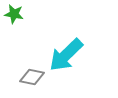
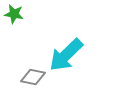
gray diamond: moved 1 px right
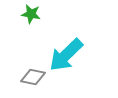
green star: moved 17 px right
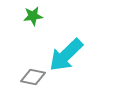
green star: moved 2 px right, 2 px down; rotated 18 degrees counterclockwise
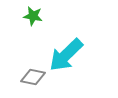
green star: rotated 18 degrees clockwise
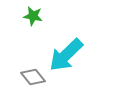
gray diamond: rotated 40 degrees clockwise
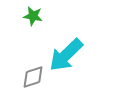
gray diamond: rotated 70 degrees counterclockwise
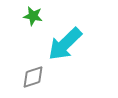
cyan arrow: moved 1 px left, 11 px up
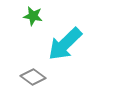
gray diamond: rotated 55 degrees clockwise
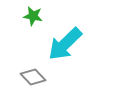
gray diamond: rotated 10 degrees clockwise
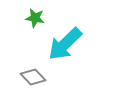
green star: moved 2 px right, 2 px down
